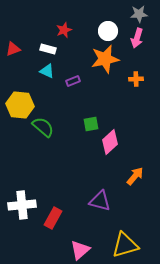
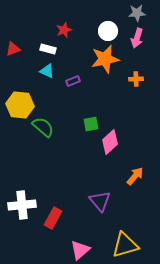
gray star: moved 2 px left, 1 px up
purple triangle: rotated 35 degrees clockwise
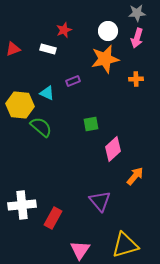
cyan triangle: moved 22 px down
green semicircle: moved 2 px left
pink diamond: moved 3 px right, 7 px down
pink triangle: rotated 15 degrees counterclockwise
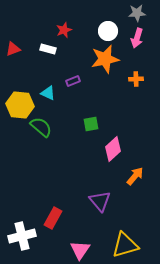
cyan triangle: moved 1 px right
white cross: moved 31 px down; rotated 8 degrees counterclockwise
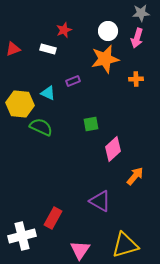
gray star: moved 4 px right
yellow hexagon: moved 1 px up
green semicircle: rotated 15 degrees counterclockwise
purple triangle: rotated 20 degrees counterclockwise
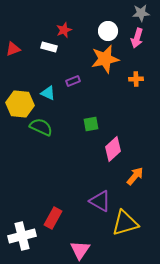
white rectangle: moved 1 px right, 2 px up
yellow triangle: moved 22 px up
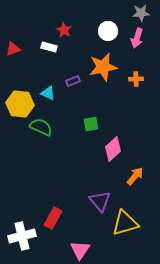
red star: rotated 21 degrees counterclockwise
orange star: moved 2 px left, 8 px down
purple triangle: rotated 20 degrees clockwise
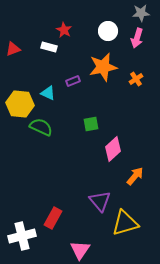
orange cross: rotated 32 degrees counterclockwise
